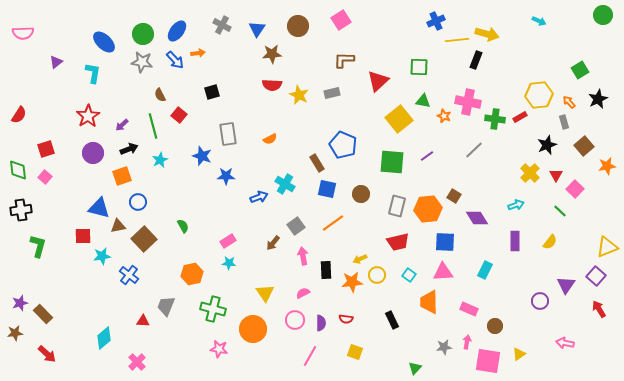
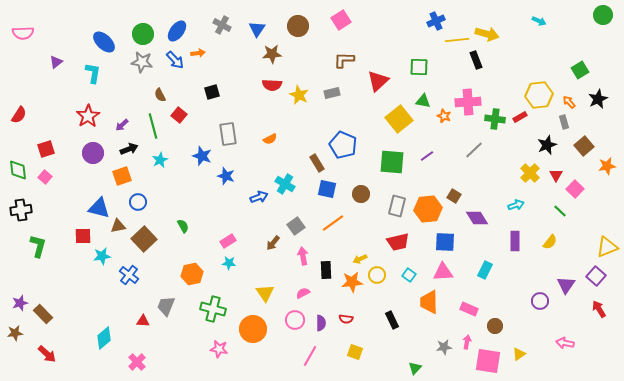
black rectangle at (476, 60): rotated 42 degrees counterclockwise
pink cross at (468, 102): rotated 15 degrees counterclockwise
blue star at (226, 176): rotated 18 degrees clockwise
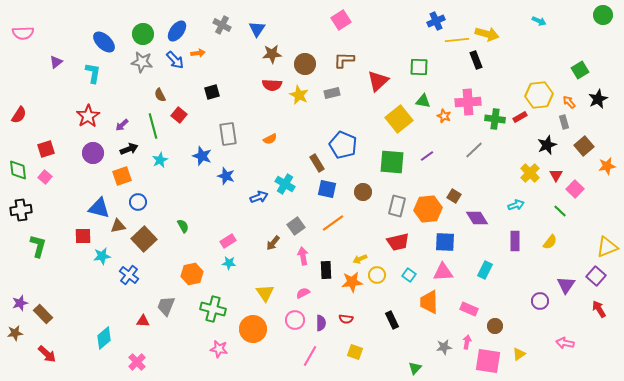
brown circle at (298, 26): moved 7 px right, 38 px down
brown circle at (361, 194): moved 2 px right, 2 px up
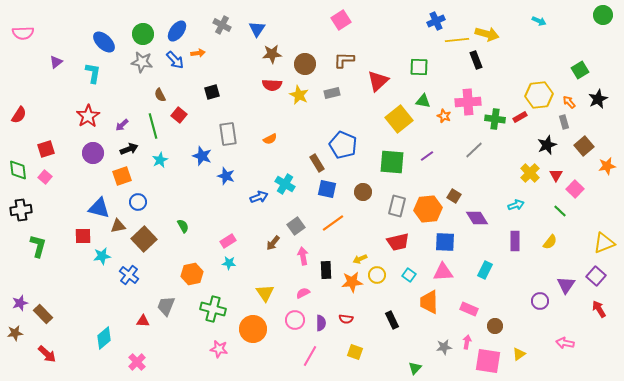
yellow triangle at (607, 247): moved 3 px left, 4 px up
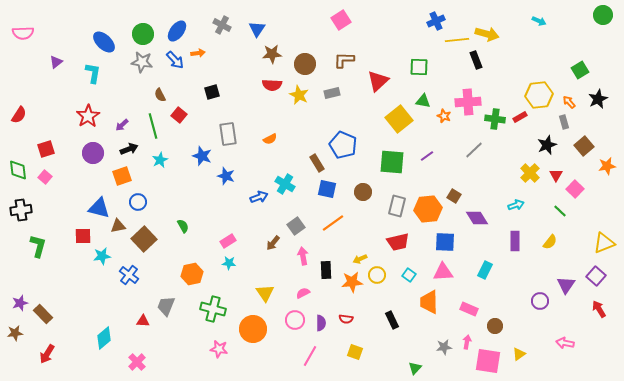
red arrow at (47, 354): rotated 78 degrees clockwise
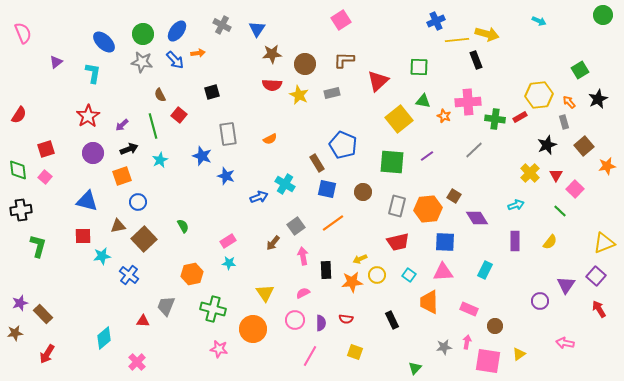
pink semicircle at (23, 33): rotated 110 degrees counterclockwise
blue triangle at (99, 208): moved 12 px left, 7 px up
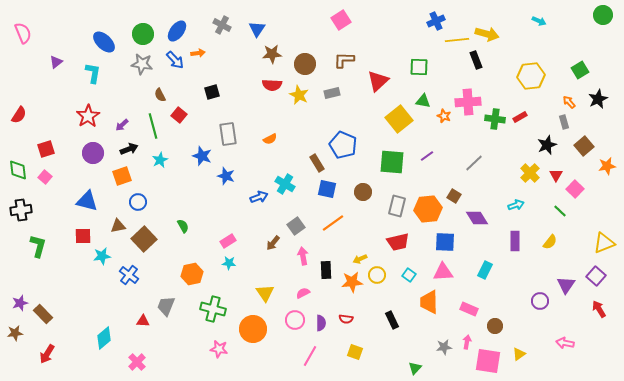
gray star at (142, 62): moved 2 px down
yellow hexagon at (539, 95): moved 8 px left, 19 px up
gray line at (474, 150): moved 13 px down
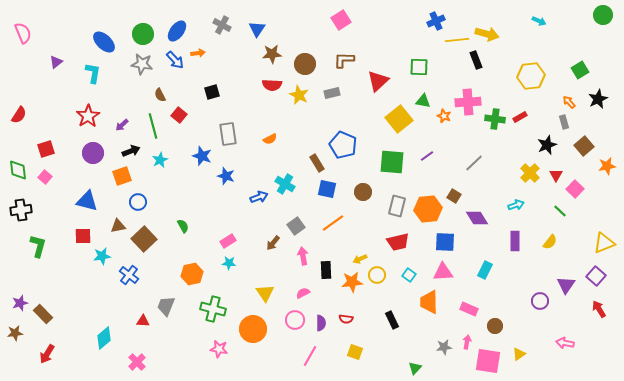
black arrow at (129, 149): moved 2 px right, 2 px down
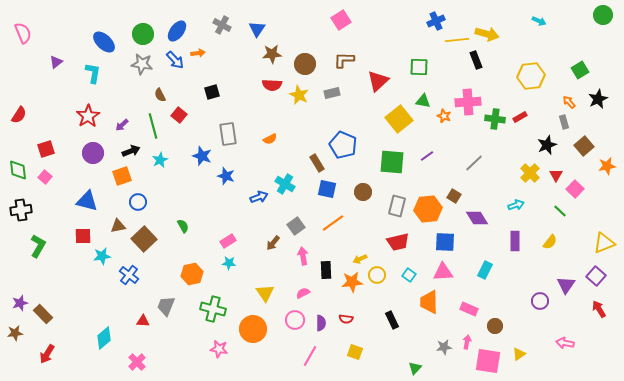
green L-shape at (38, 246): rotated 15 degrees clockwise
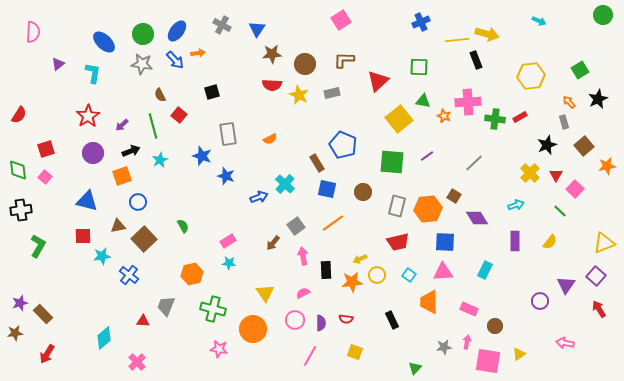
blue cross at (436, 21): moved 15 px left, 1 px down
pink semicircle at (23, 33): moved 10 px right, 1 px up; rotated 25 degrees clockwise
purple triangle at (56, 62): moved 2 px right, 2 px down
cyan cross at (285, 184): rotated 12 degrees clockwise
